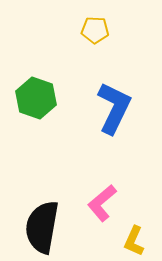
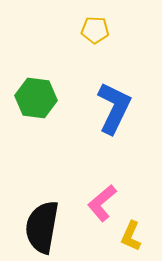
green hexagon: rotated 12 degrees counterclockwise
yellow L-shape: moved 3 px left, 5 px up
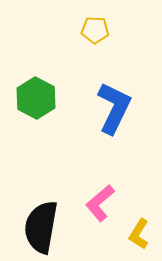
green hexagon: rotated 21 degrees clockwise
pink L-shape: moved 2 px left
black semicircle: moved 1 px left
yellow L-shape: moved 8 px right, 2 px up; rotated 8 degrees clockwise
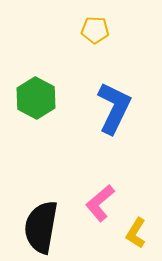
yellow L-shape: moved 3 px left, 1 px up
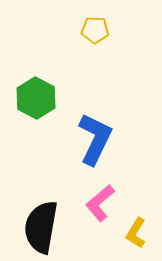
blue L-shape: moved 19 px left, 31 px down
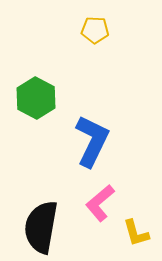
blue L-shape: moved 3 px left, 2 px down
yellow L-shape: rotated 48 degrees counterclockwise
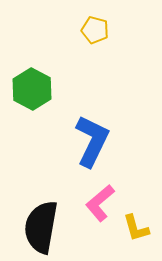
yellow pentagon: rotated 12 degrees clockwise
green hexagon: moved 4 px left, 9 px up
yellow L-shape: moved 5 px up
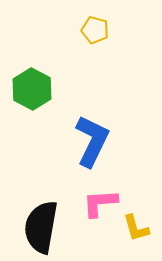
pink L-shape: rotated 36 degrees clockwise
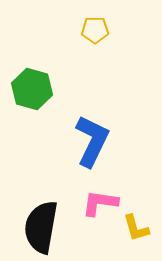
yellow pentagon: rotated 16 degrees counterclockwise
green hexagon: rotated 12 degrees counterclockwise
pink L-shape: rotated 12 degrees clockwise
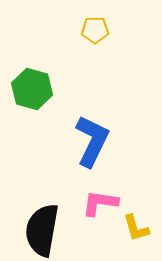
black semicircle: moved 1 px right, 3 px down
